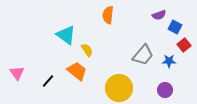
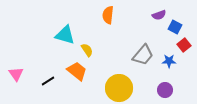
cyan triangle: moved 1 px left; rotated 20 degrees counterclockwise
pink triangle: moved 1 px left, 1 px down
black line: rotated 16 degrees clockwise
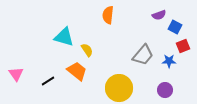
cyan triangle: moved 1 px left, 2 px down
red square: moved 1 px left, 1 px down; rotated 16 degrees clockwise
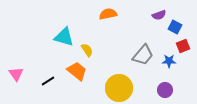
orange semicircle: moved 1 px up; rotated 72 degrees clockwise
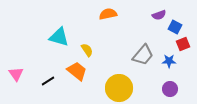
cyan triangle: moved 5 px left
red square: moved 2 px up
purple circle: moved 5 px right, 1 px up
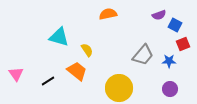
blue square: moved 2 px up
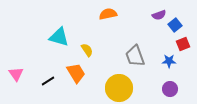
blue square: rotated 24 degrees clockwise
gray trapezoid: moved 8 px left, 1 px down; rotated 120 degrees clockwise
orange trapezoid: moved 1 px left, 2 px down; rotated 20 degrees clockwise
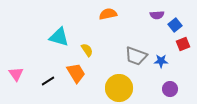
purple semicircle: moved 2 px left; rotated 16 degrees clockwise
gray trapezoid: moved 1 px right; rotated 50 degrees counterclockwise
blue star: moved 8 px left
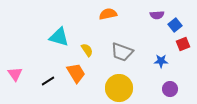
gray trapezoid: moved 14 px left, 4 px up
pink triangle: moved 1 px left
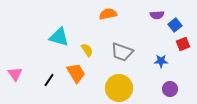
black line: moved 1 px right, 1 px up; rotated 24 degrees counterclockwise
